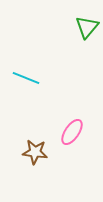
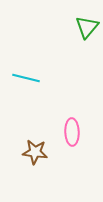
cyan line: rotated 8 degrees counterclockwise
pink ellipse: rotated 36 degrees counterclockwise
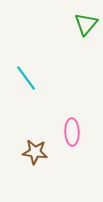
green triangle: moved 1 px left, 3 px up
cyan line: rotated 40 degrees clockwise
